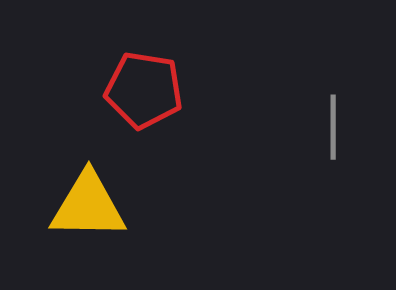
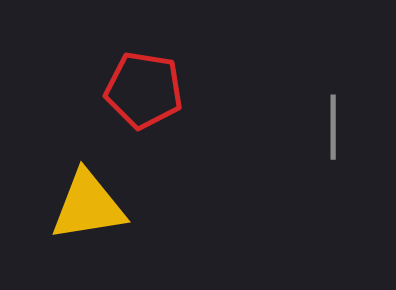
yellow triangle: rotated 10 degrees counterclockwise
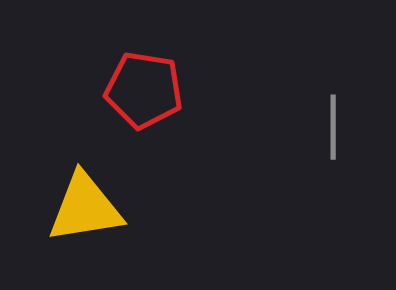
yellow triangle: moved 3 px left, 2 px down
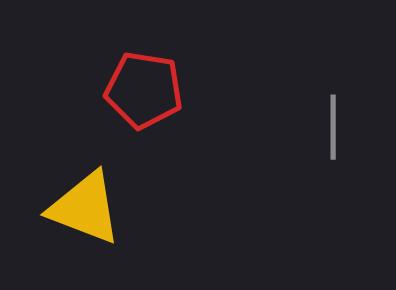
yellow triangle: rotated 30 degrees clockwise
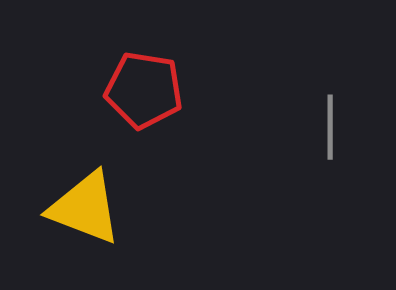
gray line: moved 3 px left
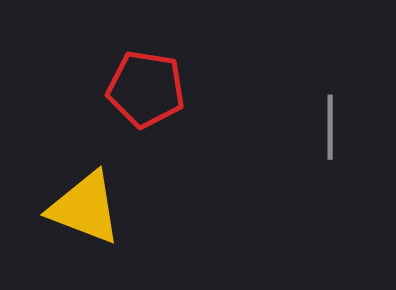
red pentagon: moved 2 px right, 1 px up
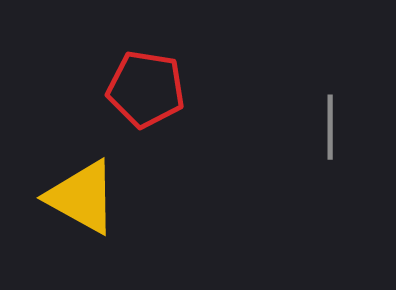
yellow triangle: moved 3 px left, 11 px up; rotated 8 degrees clockwise
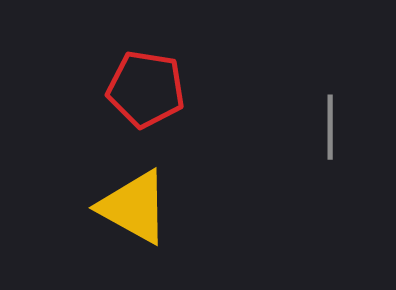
yellow triangle: moved 52 px right, 10 px down
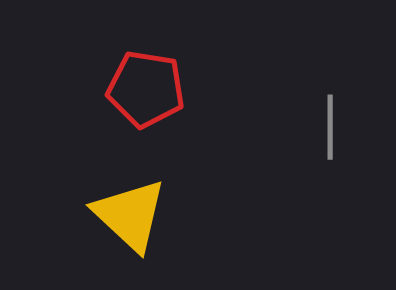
yellow triangle: moved 4 px left, 8 px down; rotated 14 degrees clockwise
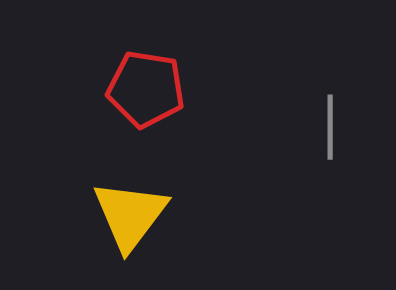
yellow triangle: rotated 24 degrees clockwise
